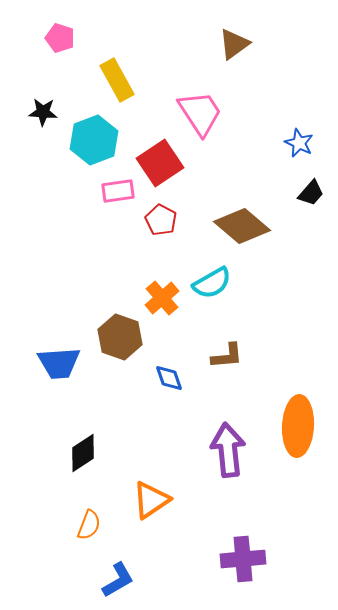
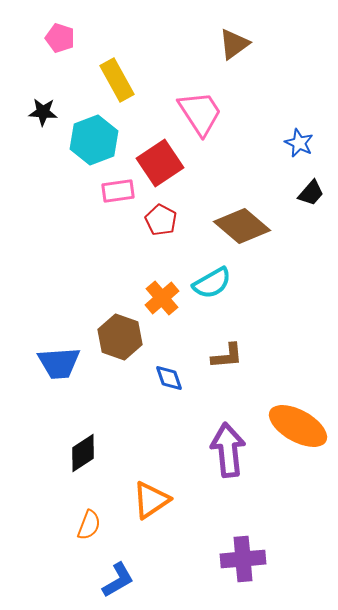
orange ellipse: rotated 64 degrees counterclockwise
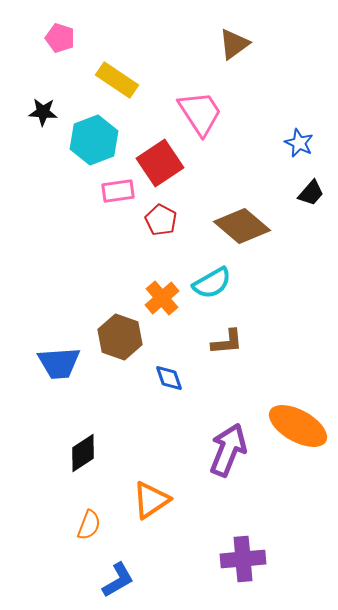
yellow rectangle: rotated 27 degrees counterclockwise
brown L-shape: moved 14 px up
purple arrow: rotated 28 degrees clockwise
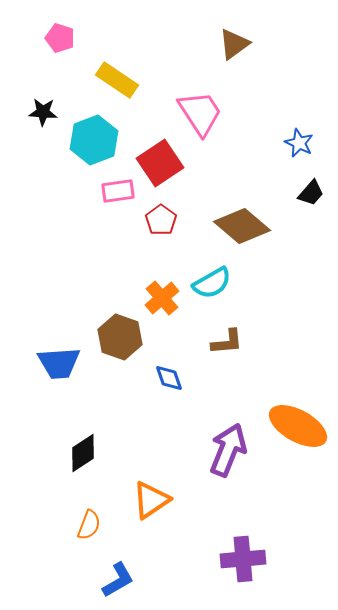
red pentagon: rotated 8 degrees clockwise
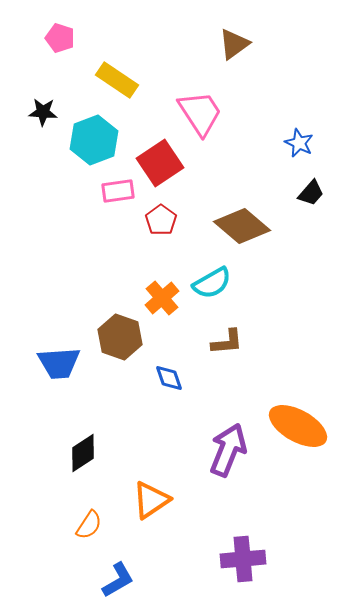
orange semicircle: rotated 12 degrees clockwise
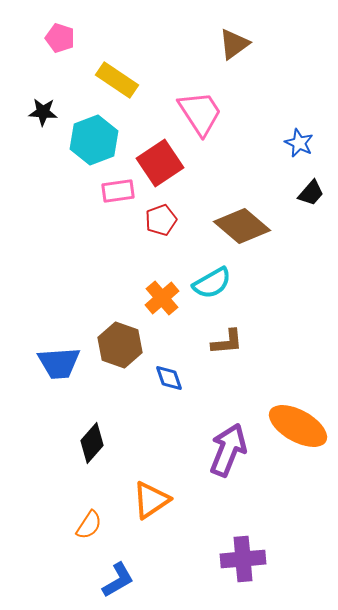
red pentagon: rotated 16 degrees clockwise
brown hexagon: moved 8 px down
black diamond: moved 9 px right, 10 px up; rotated 15 degrees counterclockwise
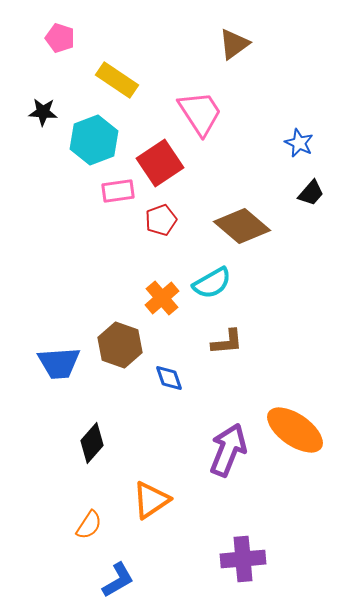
orange ellipse: moved 3 px left, 4 px down; rotated 6 degrees clockwise
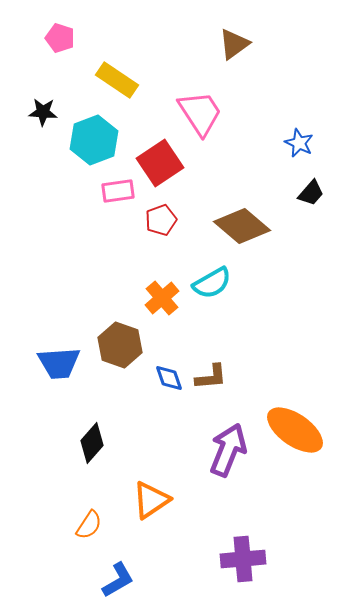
brown L-shape: moved 16 px left, 35 px down
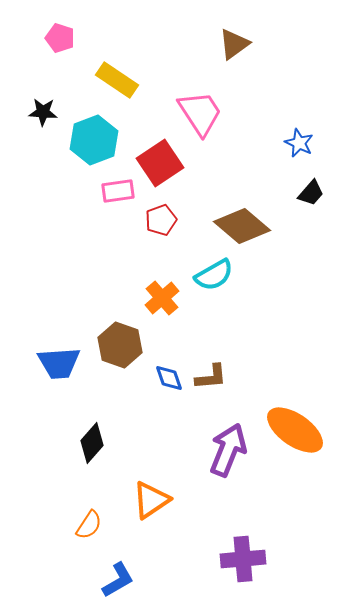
cyan semicircle: moved 2 px right, 8 px up
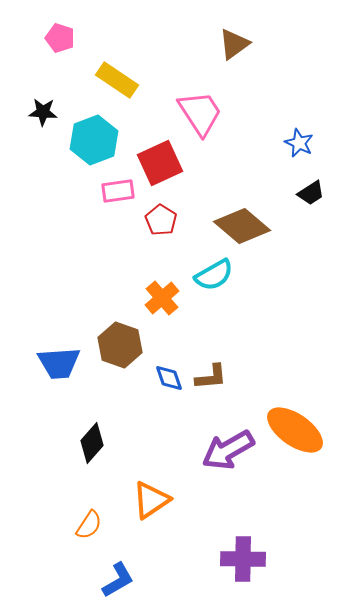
red square: rotated 9 degrees clockwise
black trapezoid: rotated 16 degrees clockwise
red pentagon: rotated 20 degrees counterclockwise
purple arrow: rotated 142 degrees counterclockwise
purple cross: rotated 6 degrees clockwise
